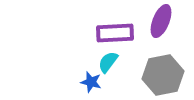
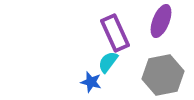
purple rectangle: rotated 69 degrees clockwise
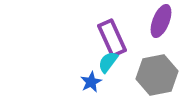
purple rectangle: moved 3 px left, 5 px down
gray hexagon: moved 6 px left
blue star: rotated 30 degrees clockwise
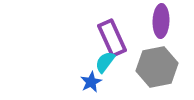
purple ellipse: rotated 20 degrees counterclockwise
cyan semicircle: moved 3 px left
gray hexagon: moved 8 px up
